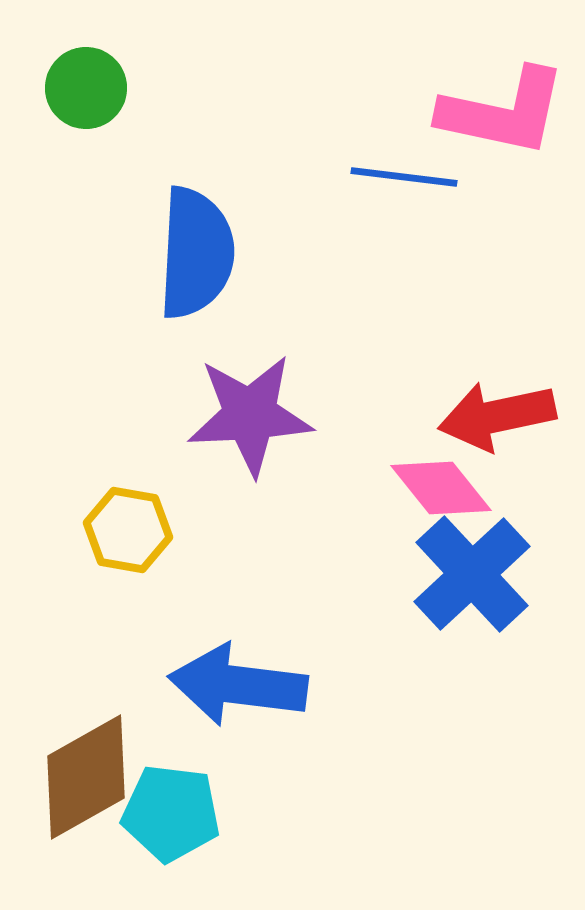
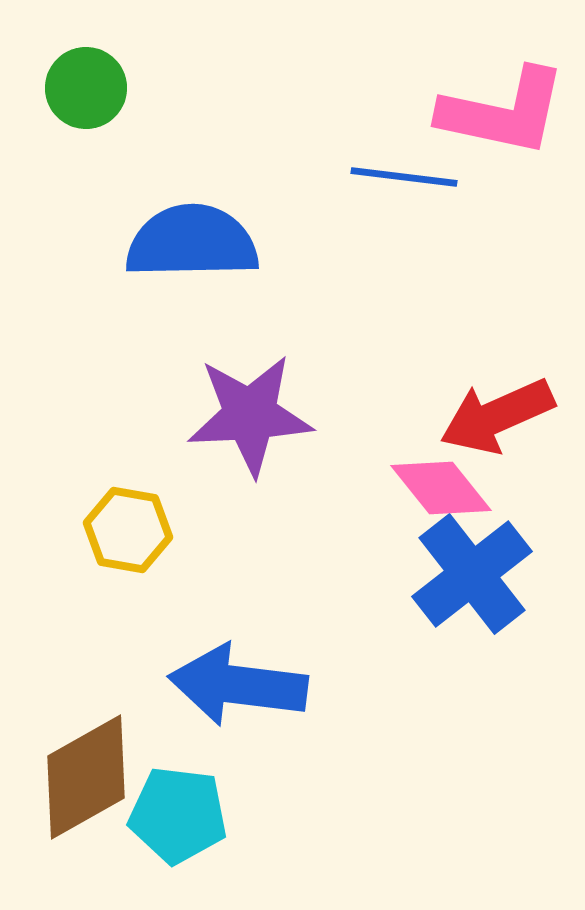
blue semicircle: moved 4 px left, 11 px up; rotated 94 degrees counterclockwise
red arrow: rotated 12 degrees counterclockwise
blue cross: rotated 5 degrees clockwise
cyan pentagon: moved 7 px right, 2 px down
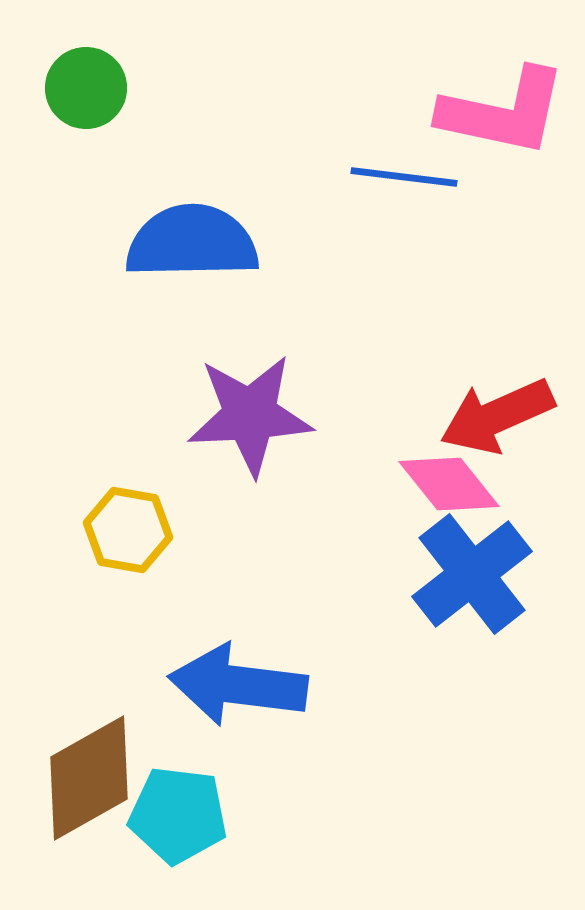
pink diamond: moved 8 px right, 4 px up
brown diamond: moved 3 px right, 1 px down
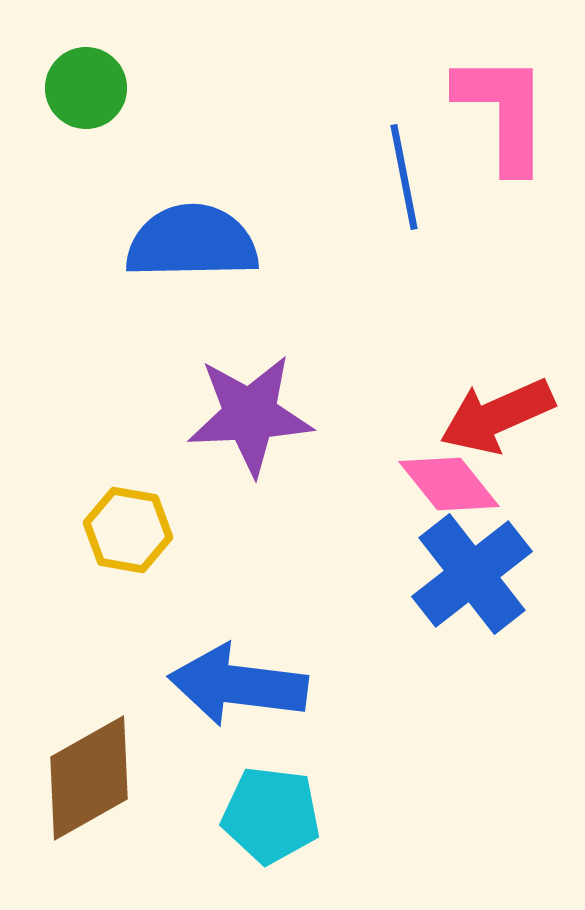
pink L-shape: rotated 102 degrees counterclockwise
blue line: rotated 72 degrees clockwise
cyan pentagon: moved 93 px right
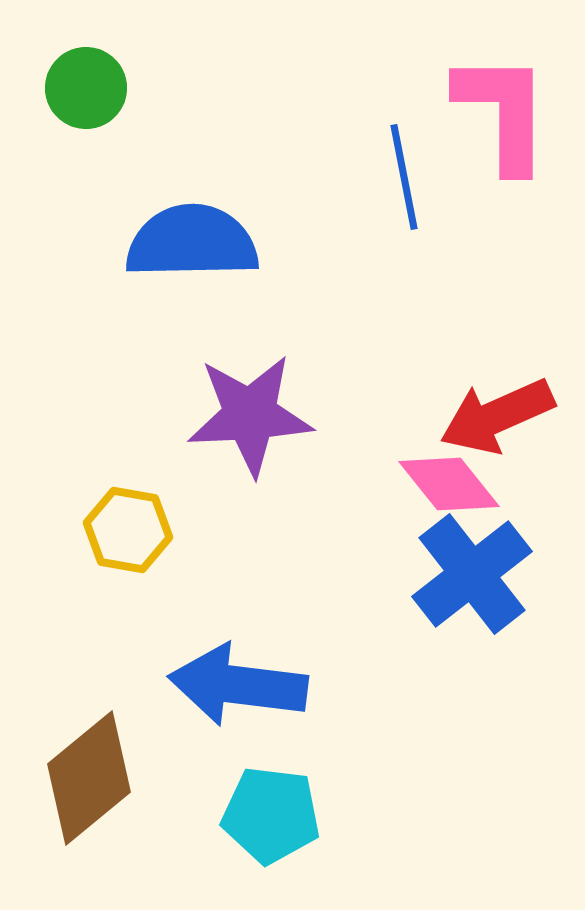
brown diamond: rotated 10 degrees counterclockwise
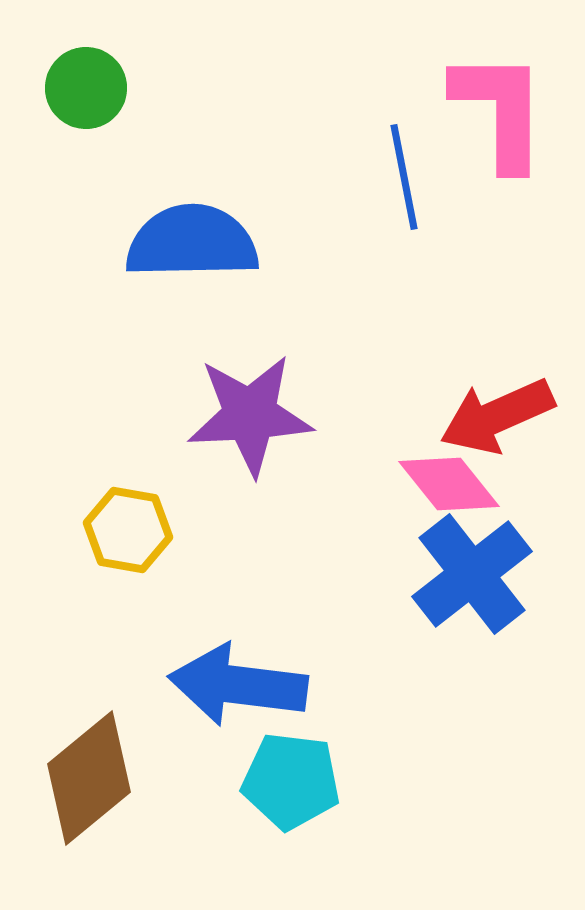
pink L-shape: moved 3 px left, 2 px up
cyan pentagon: moved 20 px right, 34 px up
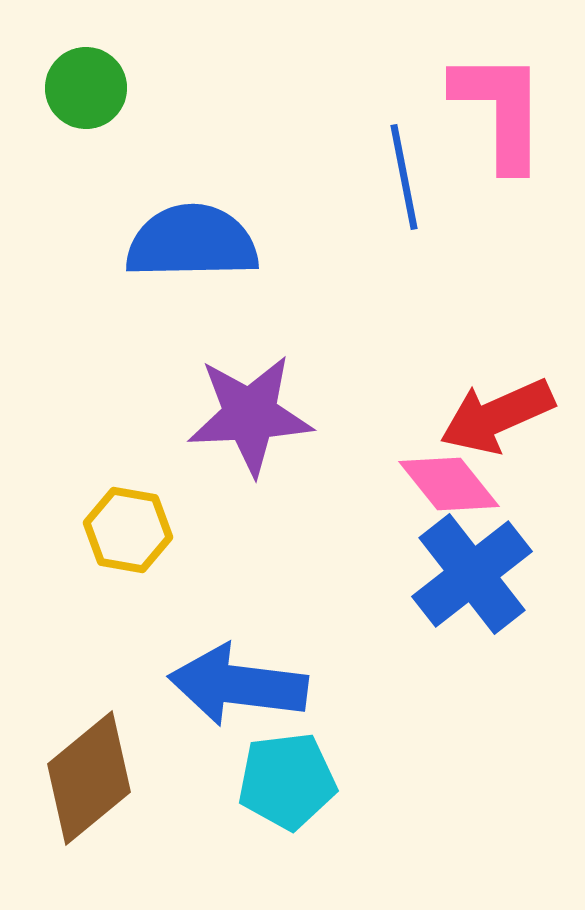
cyan pentagon: moved 4 px left; rotated 14 degrees counterclockwise
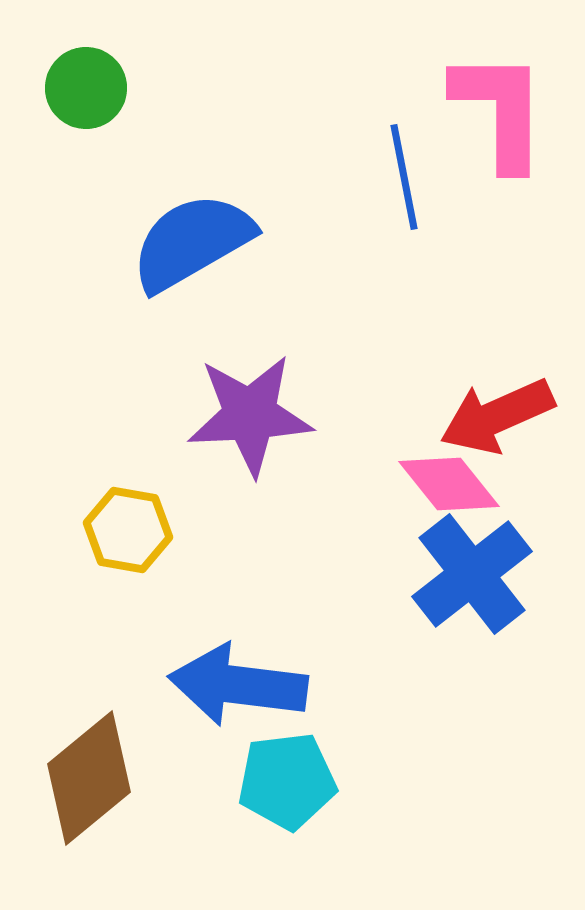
blue semicircle: rotated 29 degrees counterclockwise
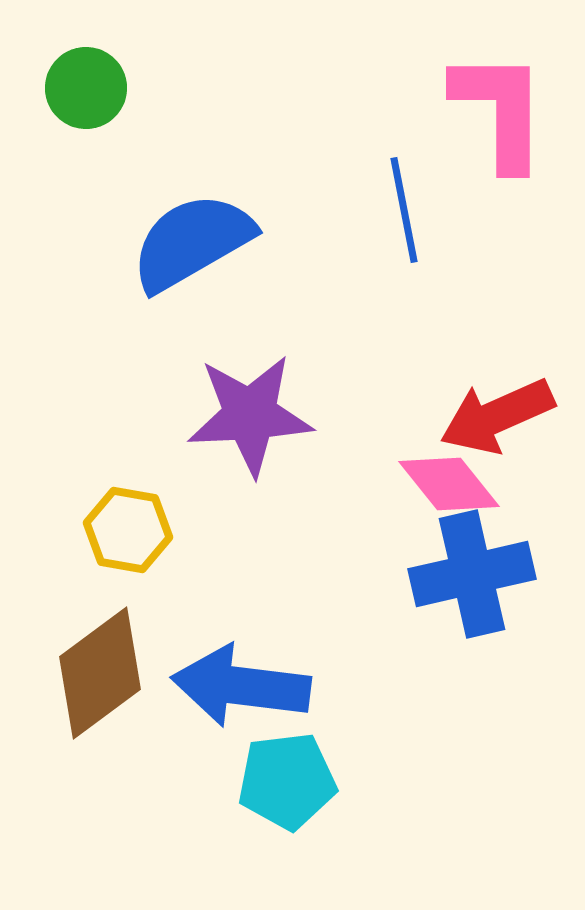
blue line: moved 33 px down
blue cross: rotated 25 degrees clockwise
blue arrow: moved 3 px right, 1 px down
brown diamond: moved 11 px right, 105 px up; rotated 3 degrees clockwise
